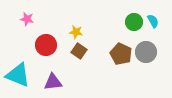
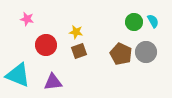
brown square: rotated 35 degrees clockwise
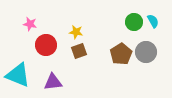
pink star: moved 3 px right, 5 px down
brown pentagon: rotated 15 degrees clockwise
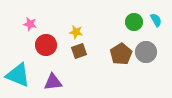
cyan semicircle: moved 3 px right, 1 px up
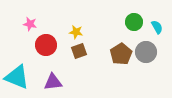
cyan semicircle: moved 1 px right, 7 px down
cyan triangle: moved 1 px left, 2 px down
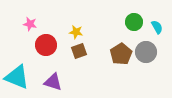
purple triangle: rotated 24 degrees clockwise
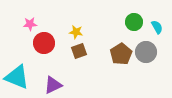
pink star: rotated 16 degrees counterclockwise
red circle: moved 2 px left, 2 px up
purple triangle: moved 3 px down; rotated 42 degrees counterclockwise
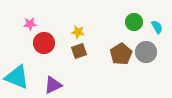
yellow star: moved 2 px right
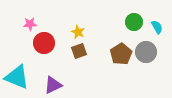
yellow star: rotated 16 degrees clockwise
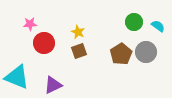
cyan semicircle: moved 1 px right, 1 px up; rotated 24 degrees counterclockwise
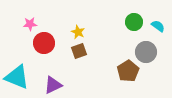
brown pentagon: moved 7 px right, 17 px down
